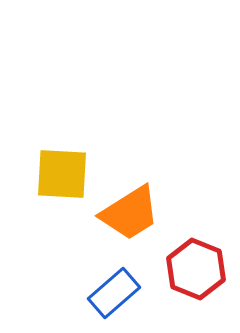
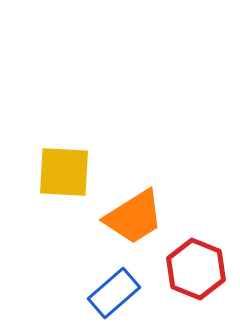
yellow square: moved 2 px right, 2 px up
orange trapezoid: moved 4 px right, 4 px down
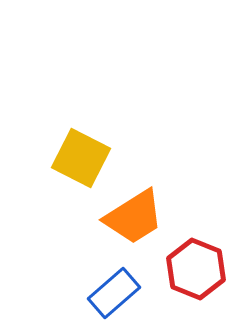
yellow square: moved 17 px right, 14 px up; rotated 24 degrees clockwise
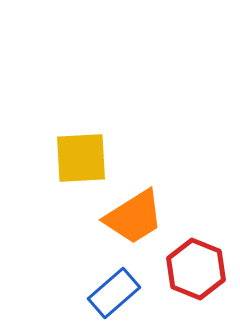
yellow square: rotated 30 degrees counterclockwise
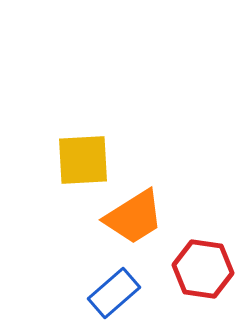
yellow square: moved 2 px right, 2 px down
red hexagon: moved 7 px right; rotated 14 degrees counterclockwise
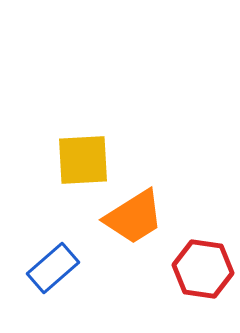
blue rectangle: moved 61 px left, 25 px up
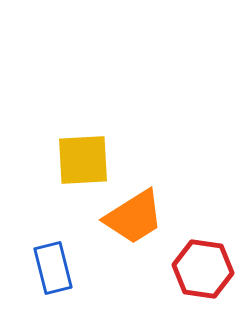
blue rectangle: rotated 63 degrees counterclockwise
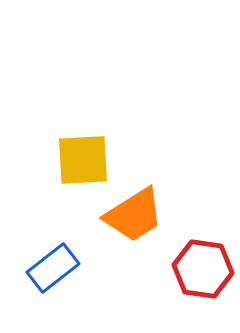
orange trapezoid: moved 2 px up
blue rectangle: rotated 66 degrees clockwise
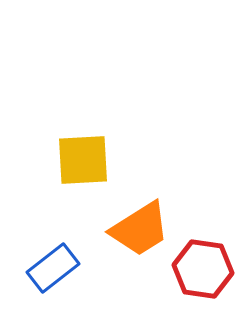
orange trapezoid: moved 6 px right, 14 px down
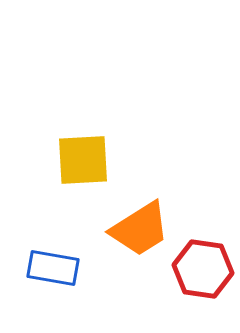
blue rectangle: rotated 48 degrees clockwise
